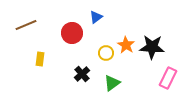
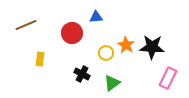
blue triangle: rotated 32 degrees clockwise
black cross: rotated 21 degrees counterclockwise
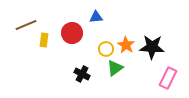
yellow circle: moved 4 px up
yellow rectangle: moved 4 px right, 19 px up
green triangle: moved 3 px right, 15 px up
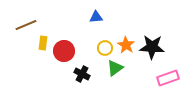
red circle: moved 8 px left, 18 px down
yellow rectangle: moved 1 px left, 3 px down
yellow circle: moved 1 px left, 1 px up
pink rectangle: rotated 45 degrees clockwise
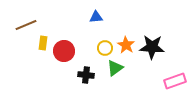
black cross: moved 4 px right, 1 px down; rotated 21 degrees counterclockwise
pink rectangle: moved 7 px right, 3 px down
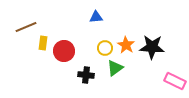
brown line: moved 2 px down
pink rectangle: rotated 45 degrees clockwise
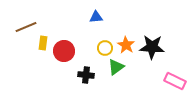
green triangle: moved 1 px right, 1 px up
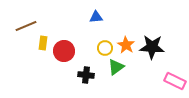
brown line: moved 1 px up
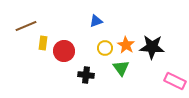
blue triangle: moved 4 px down; rotated 16 degrees counterclockwise
green triangle: moved 5 px right, 1 px down; rotated 30 degrees counterclockwise
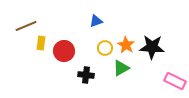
yellow rectangle: moved 2 px left
green triangle: rotated 36 degrees clockwise
